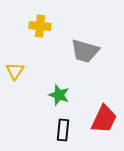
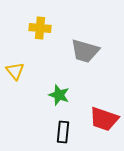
yellow cross: moved 2 px down
yellow triangle: rotated 12 degrees counterclockwise
red trapezoid: rotated 84 degrees clockwise
black rectangle: moved 2 px down
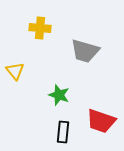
red trapezoid: moved 3 px left, 2 px down
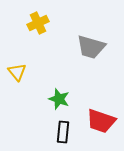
yellow cross: moved 2 px left, 5 px up; rotated 30 degrees counterclockwise
gray trapezoid: moved 6 px right, 4 px up
yellow triangle: moved 2 px right, 1 px down
green star: moved 4 px down
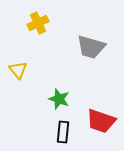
yellow triangle: moved 1 px right, 2 px up
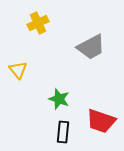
gray trapezoid: rotated 44 degrees counterclockwise
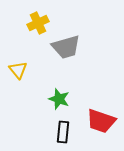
gray trapezoid: moved 25 px left; rotated 12 degrees clockwise
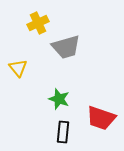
yellow triangle: moved 2 px up
red trapezoid: moved 3 px up
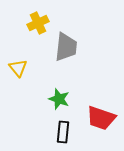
gray trapezoid: rotated 68 degrees counterclockwise
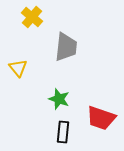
yellow cross: moved 6 px left, 6 px up; rotated 25 degrees counterclockwise
